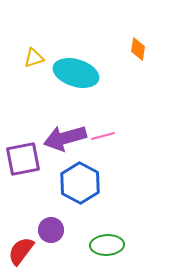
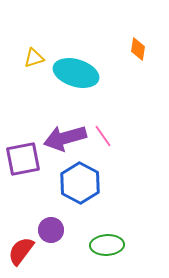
pink line: rotated 70 degrees clockwise
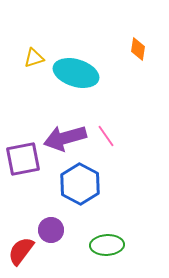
pink line: moved 3 px right
blue hexagon: moved 1 px down
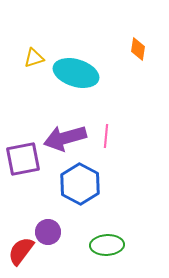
pink line: rotated 40 degrees clockwise
purple circle: moved 3 px left, 2 px down
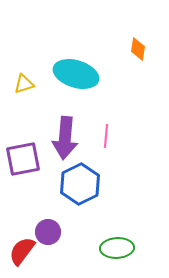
yellow triangle: moved 10 px left, 26 px down
cyan ellipse: moved 1 px down
purple arrow: rotated 69 degrees counterclockwise
blue hexagon: rotated 6 degrees clockwise
green ellipse: moved 10 px right, 3 px down
red semicircle: moved 1 px right
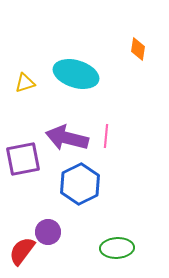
yellow triangle: moved 1 px right, 1 px up
purple arrow: moved 2 px right; rotated 99 degrees clockwise
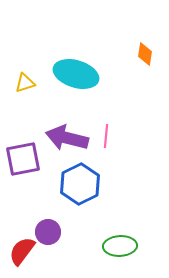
orange diamond: moved 7 px right, 5 px down
green ellipse: moved 3 px right, 2 px up
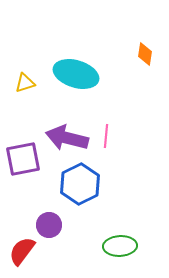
purple circle: moved 1 px right, 7 px up
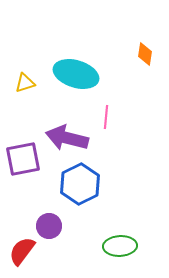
pink line: moved 19 px up
purple circle: moved 1 px down
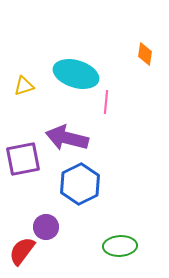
yellow triangle: moved 1 px left, 3 px down
pink line: moved 15 px up
purple circle: moved 3 px left, 1 px down
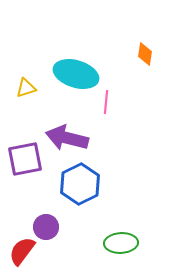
yellow triangle: moved 2 px right, 2 px down
purple square: moved 2 px right
green ellipse: moved 1 px right, 3 px up
